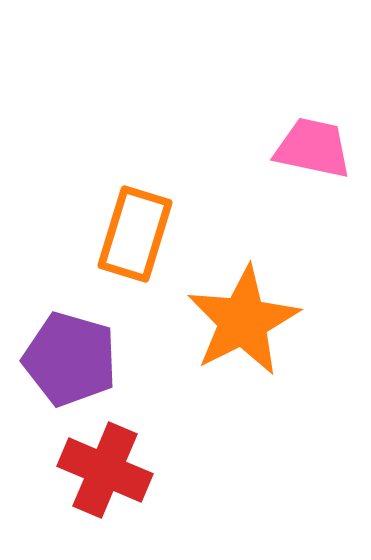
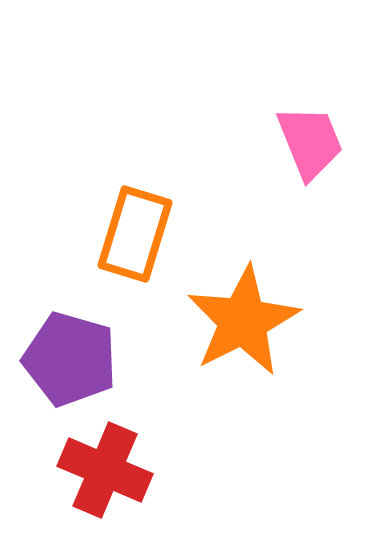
pink trapezoid: moved 3 px left, 6 px up; rotated 56 degrees clockwise
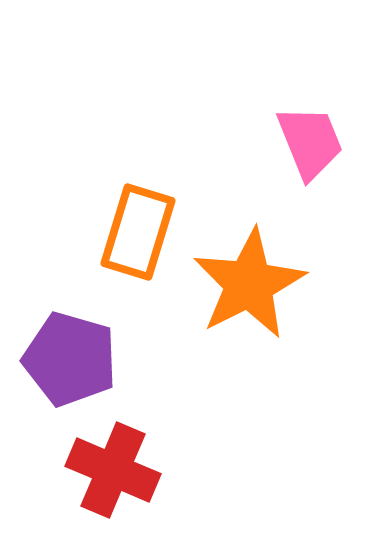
orange rectangle: moved 3 px right, 2 px up
orange star: moved 6 px right, 37 px up
red cross: moved 8 px right
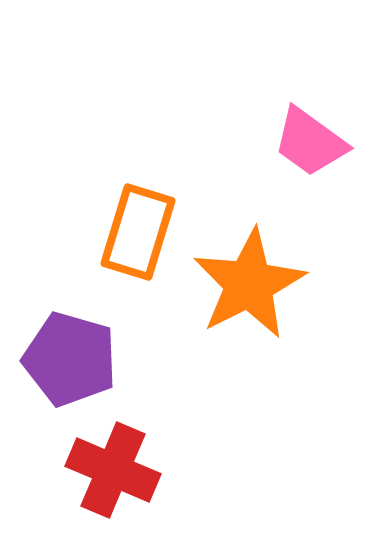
pink trapezoid: rotated 148 degrees clockwise
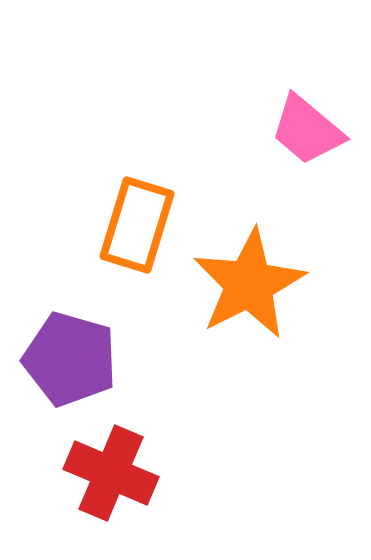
pink trapezoid: moved 3 px left, 12 px up; rotated 4 degrees clockwise
orange rectangle: moved 1 px left, 7 px up
red cross: moved 2 px left, 3 px down
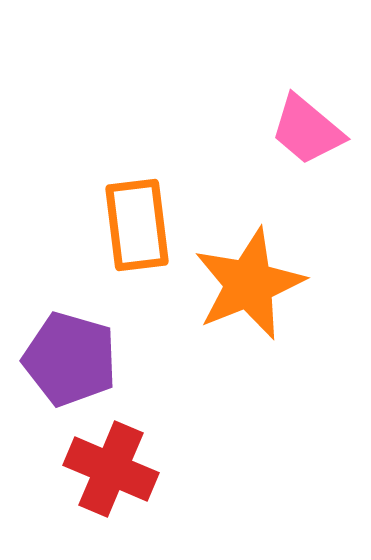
orange rectangle: rotated 24 degrees counterclockwise
orange star: rotated 5 degrees clockwise
red cross: moved 4 px up
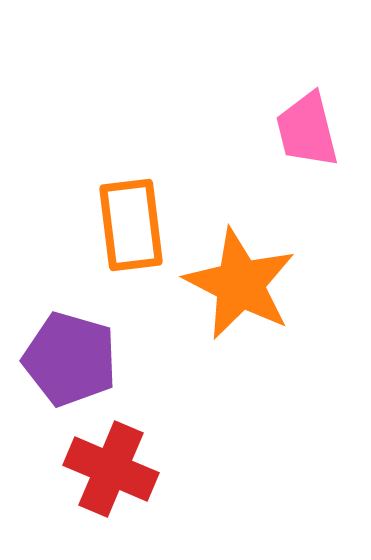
pink trapezoid: rotated 36 degrees clockwise
orange rectangle: moved 6 px left
orange star: moved 9 px left; rotated 23 degrees counterclockwise
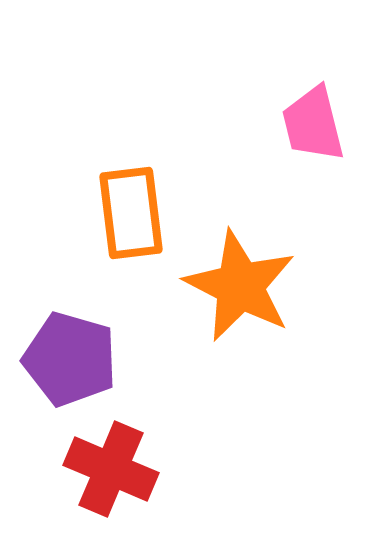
pink trapezoid: moved 6 px right, 6 px up
orange rectangle: moved 12 px up
orange star: moved 2 px down
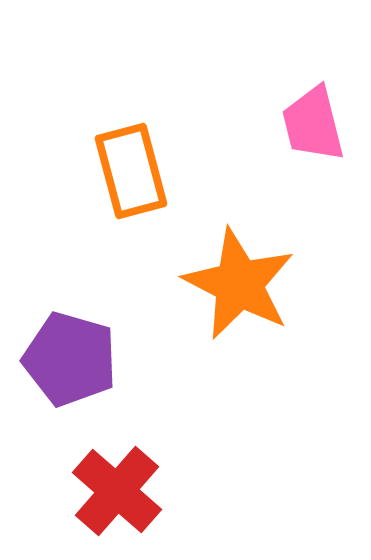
orange rectangle: moved 42 px up; rotated 8 degrees counterclockwise
orange star: moved 1 px left, 2 px up
red cross: moved 6 px right, 22 px down; rotated 18 degrees clockwise
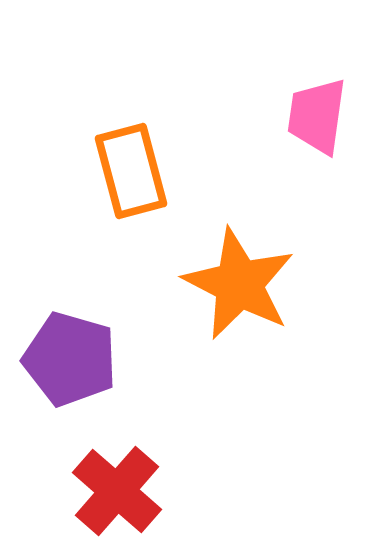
pink trapezoid: moved 4 px right, 8 px up; rotated 22 degrees clockwise
